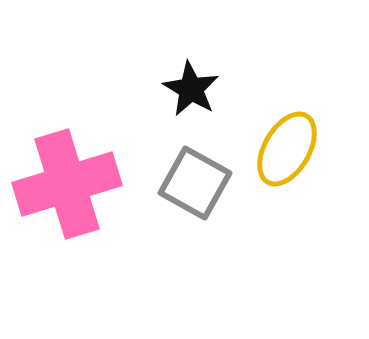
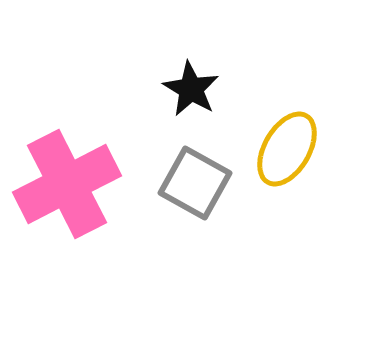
pink cross: rotated 10 degrees counterclockwise
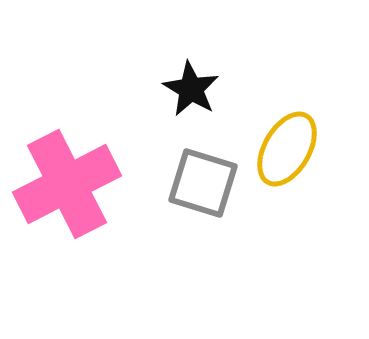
gray square: moved 8 px right; rotated 12 degrees counterclockwise
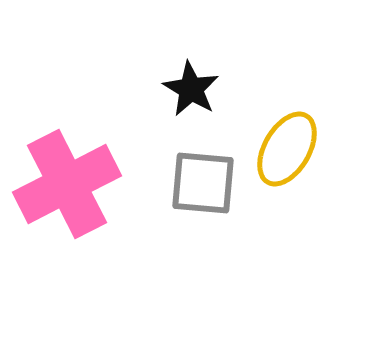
gray square: rotated 12 degrees counterclockwise
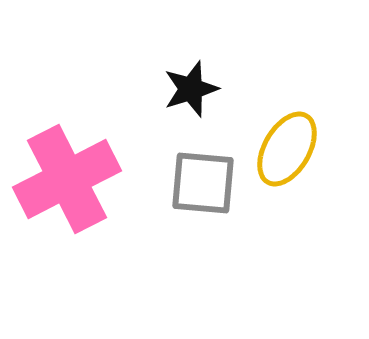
black star: rotated 24 degrees clockwise
pink cross: moved 5 px up
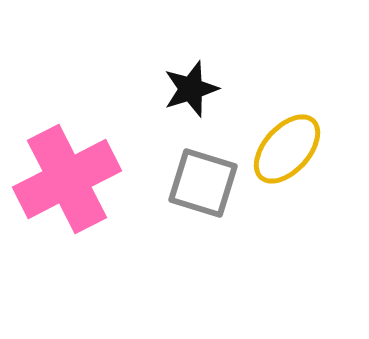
yellow ellipse: rotated 12 degrees clockwise
gray square: rotated 12 degrees clockwise
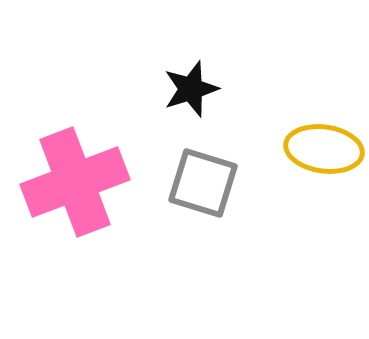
yellow ellipse: moved 37 px right; rotated 56 degrees clockwise
pink cross: moved 8 px right, 3 px down; rotated 6 degrees clockwise
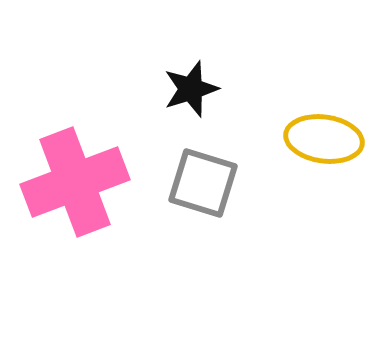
yellow ellipse: moved 10 px up
